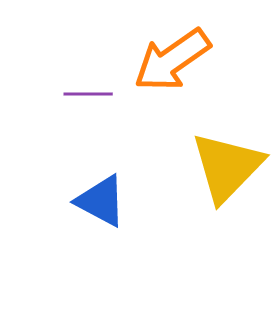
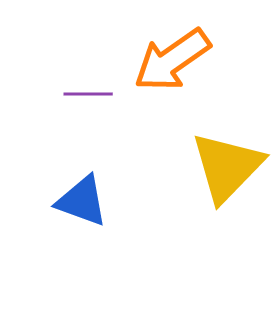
blue triangle: moved 19 px left; rotated 8 degrees counterclockwise
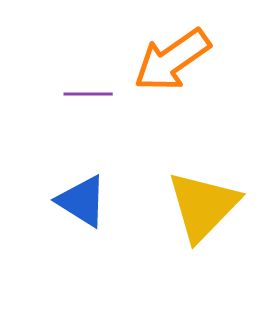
yellow triangle: moved 24 px left, 39 px down
blue triangle: rotated 12 degrees clockwise
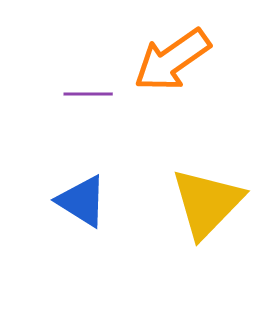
yellow triangle: moved 4 px right, 3 px up
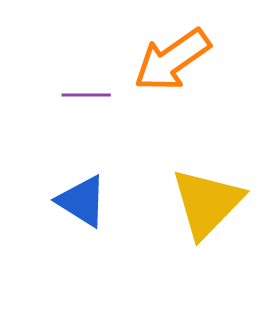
purple line: moved 2 px left, 1 px down
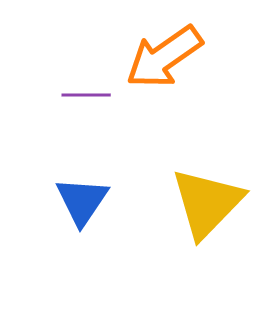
orange arrow: moved 8 px left, 3 px up
blue triangle: rotated 32 degrees clockwise
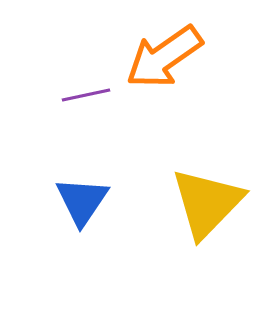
purple line: rotated 12 degrees counterclockwise
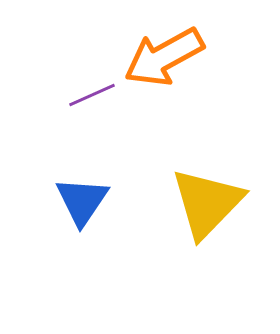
orange arrow: rotated 6 degrees clockwise
purple line: moved 6 px right; rotated 12 degrees counterclockwise
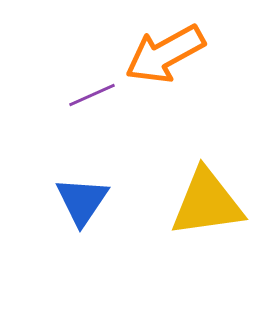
orange arrow: moved 1 px right, 3 px up
yellow triangle: rotated 38 degrees clockwise
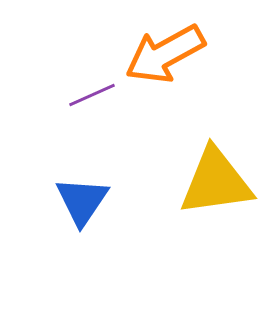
yellow triangle: moved 9 px right, 21 px up
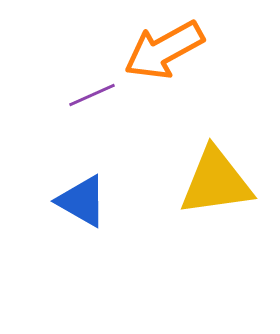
orange arrow: moved 1 px left, 4 px up
blue triangle: rotated 34 degrees counterclockwise
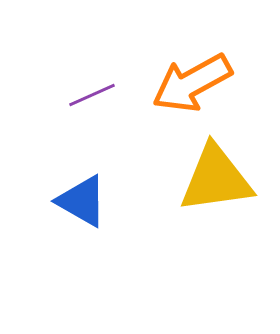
orange arrow: moved 28 px right, 33 px down
yellow triangle: moved 3 px up
